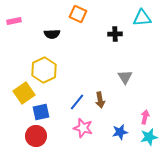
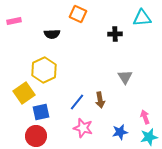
pink arrow: rotated 32 degrees counterclockwise
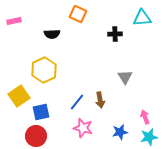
yellow square: moved 5 px left, 3 px down
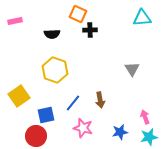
pink rectangle: moved 1 px right
black cross: moved 25 px left, 4 px up
yellow hexagon: moved 11 px right; rotated 15 degrees counterclockwise
gray triangle: moved 7 px right, 8 px up
blue line: moved 4 px left, 1 px down
blue square: moved 5 px right, 3 px down
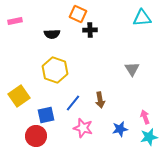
blue star: moved 3 px up
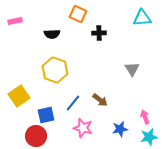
black cross: moved 9 px right, 3 px down
brown arrow: rotated 42 degrees counterclockwise
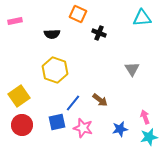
black cross: rotated 24 degrees clockwise
blue square: moved 11 px right, 7 px down
red circle: moved 14 px left, 11 px up
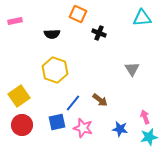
blue star: rotated 21 degrees clockwise
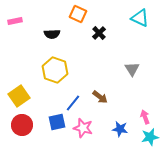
cyan triangle: moved 2 px left; rotated 30 degrees clockwise
black cross: rotated 24 degrees clockwise
brown arrow: moved 3 px up
cyan star: moved 1 px right
